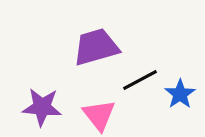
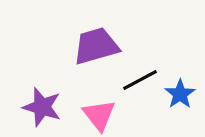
purple trapezoid: moved 1 px up
purple star: rotated 12 degrees clockwise
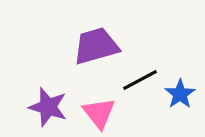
purple star: moved 6 px right
pink triangle: moved 2 px up
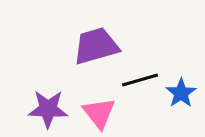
black line: rotated 12 degrees clockwise
blue star: moved 1 px right, 1 px up
purple star: moved 2 px down; rotated 15 degrees counterclockwise
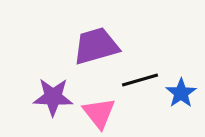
purple star: moved 5 px right, 12 px up
